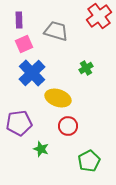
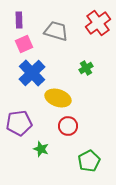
red cross: moved 1 px left, 7 px down
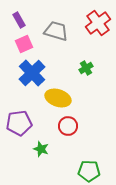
purple rectangle: rotated 28 degrees counterclockwise
green pentagon: moved 10 px down; rotated 30 degrees clockwise
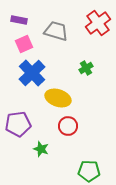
purple rectangle: rotated 49 degrees counterclockwise
purple pentagon: moved 1 px left, 1 px down
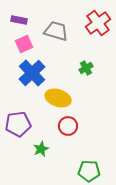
green star: rotated 28 degrees clockwise
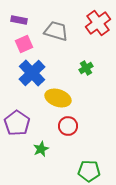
purple pentagon: moved 1 px left, 1 px up; rotated 30 degrees counterclockwise
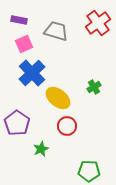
green cross: moved 8 px right, 19 px down
yellow ellipse: rotated 20 degrees clockwise
red circle: moved 1 px left
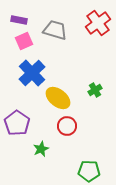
gray trapezoid: moved 1 px left, 1 px up
pink square: moved 3 px up
green cross: moved 1 px right, 3 px down
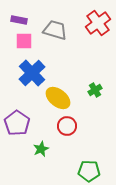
pink square: rotated 24 degrees clockwise
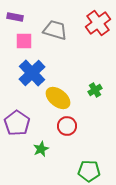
purple rectangle: moved 4 px left, 3 px up
